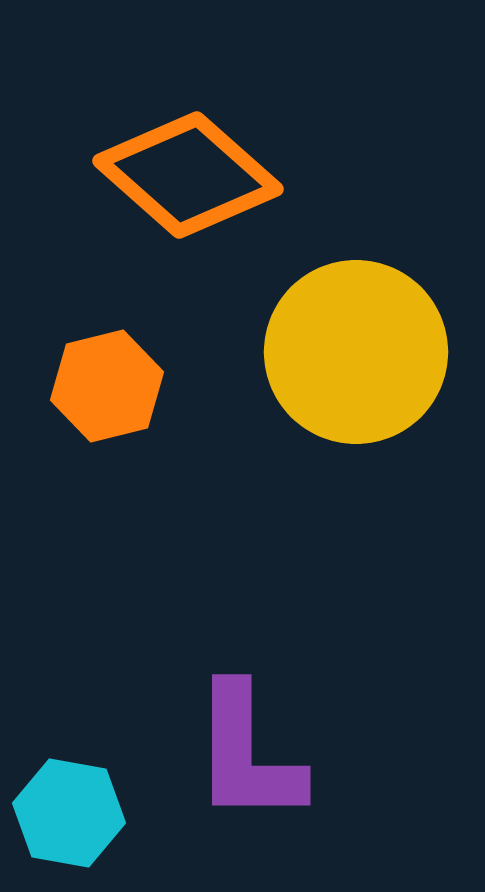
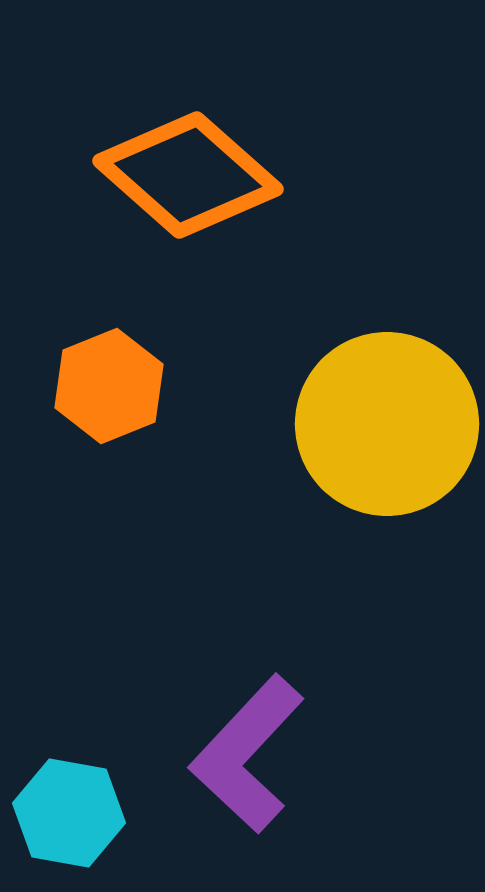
yellow circle: moved 31 px right, 72 px down
orange hexagon: moved 2 px right; rotated 8 degrees counterclockwise
purple L-shape: rotated 43 degrees clockwise
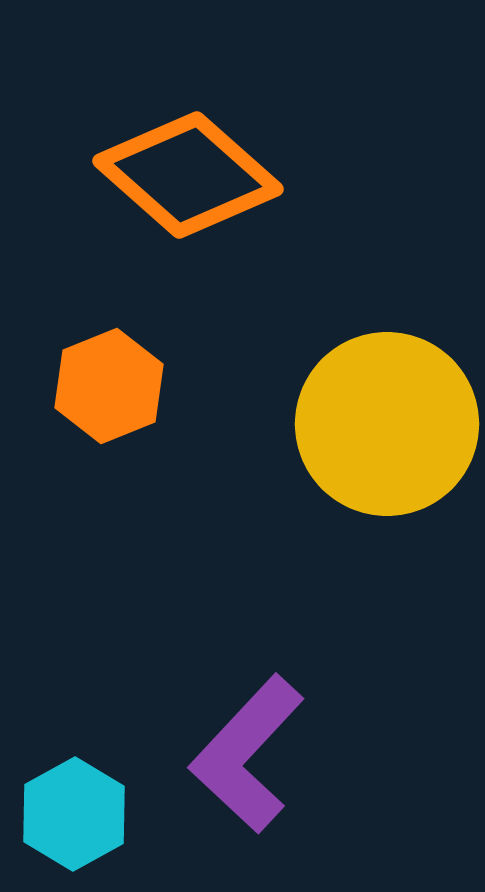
cyan hexagon: moved 5 px right, 1 px down; rotated 21 degrees clockwise
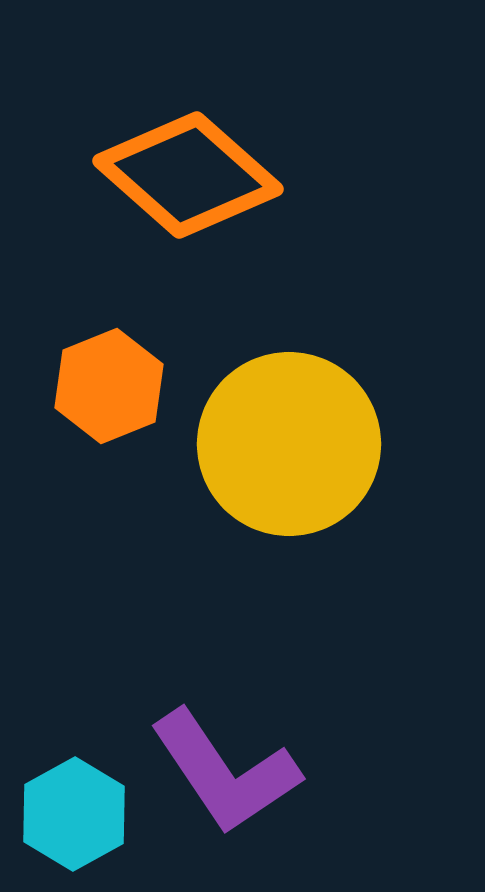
yellow circle: moved 98 px left, 20 px down
purple L-shape: moved 22 px left, 18 px down; rotated 77 degrees counterclockwise
